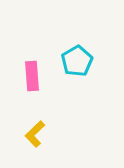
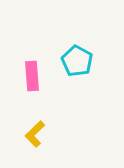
cyan pentagon: rotated 12 degrees counterclockwise
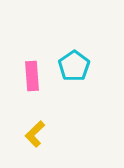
cyan pentagon: moved 3 px left, 5 px down; rotated 8 degrees clockwise
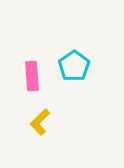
yellow L-shape: moved 5 px right, 12 px up
